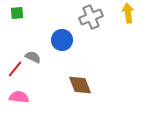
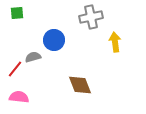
yellow arrow: moved 13 px left, 29 px down
gray cross: rotated 10 degrees clockwise
blue circle: moved 8 px left
gray semicircle: rotated 42 degrees counterclockwise
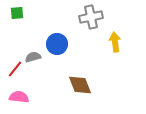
blue circle: moved 3 px right, 4 px down
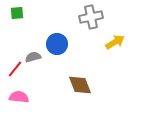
yellow arrow: rotated 66 degrees clockwise
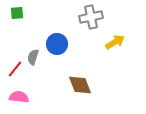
gray semicircle: rotated 56 degrees counterclockwise
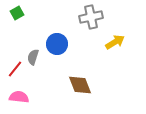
green square: rotated 24 degrees counterclockwise
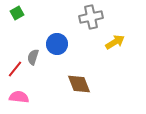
brown diamond: moved 1 px left, 1 px up
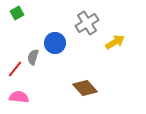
gray cross: moved 4 px left, 6 px down; rotated 20 degrees counterclockwise
blue circle: moved 2 px left, 1 px up
brown diamond: moved 6 px right, 4 px down; rotated 20 degrees counterclockwise
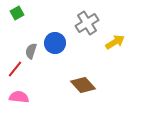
gray semicircle: moved 2 px left, 6 px up
brown diamond: moved 2 px left, 3 px up
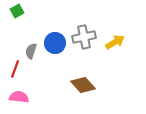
green square: moved 2 px up
gray cross: moved 3 px left, 14 px down; rotated 20 degrees clockwise
red line: rotated 18 degrees counterclockwise
